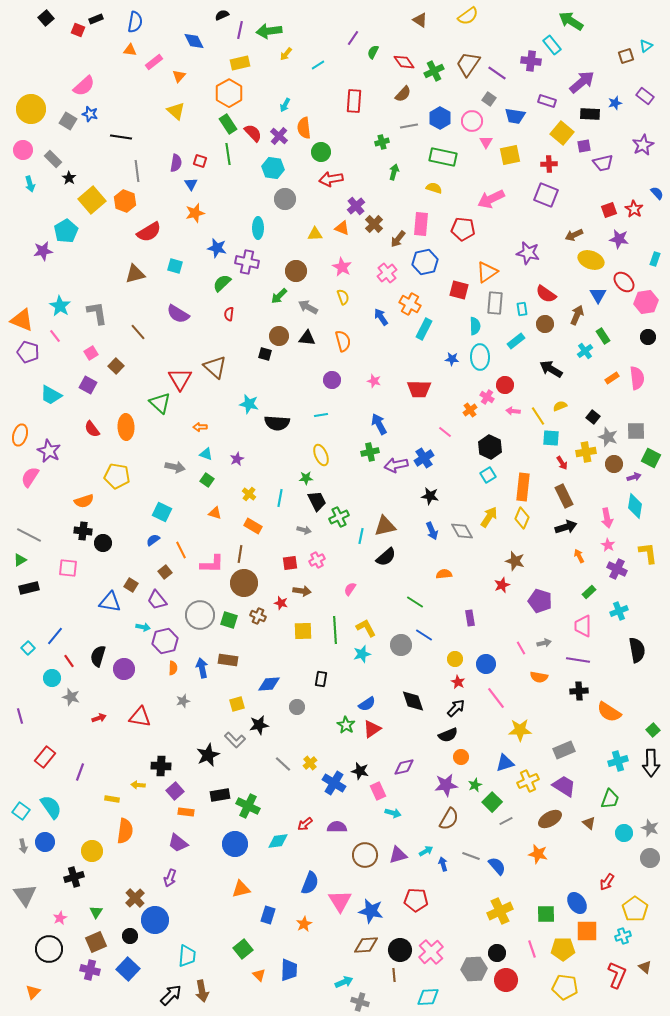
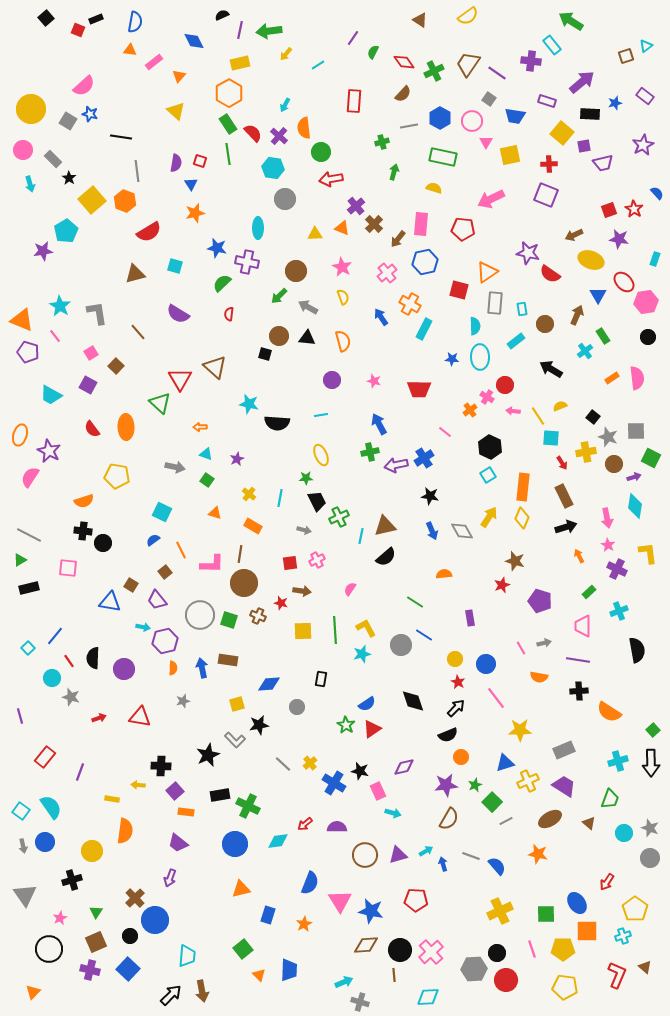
red semicircle at (546, 294): moved 4 px right, 20 px up
black semicircle at (98, 656): moved 5 px left, 2 px down; rotated 15 degrees counterclockwise
black cross at (74, 877): moved 2 px left, 3 px down
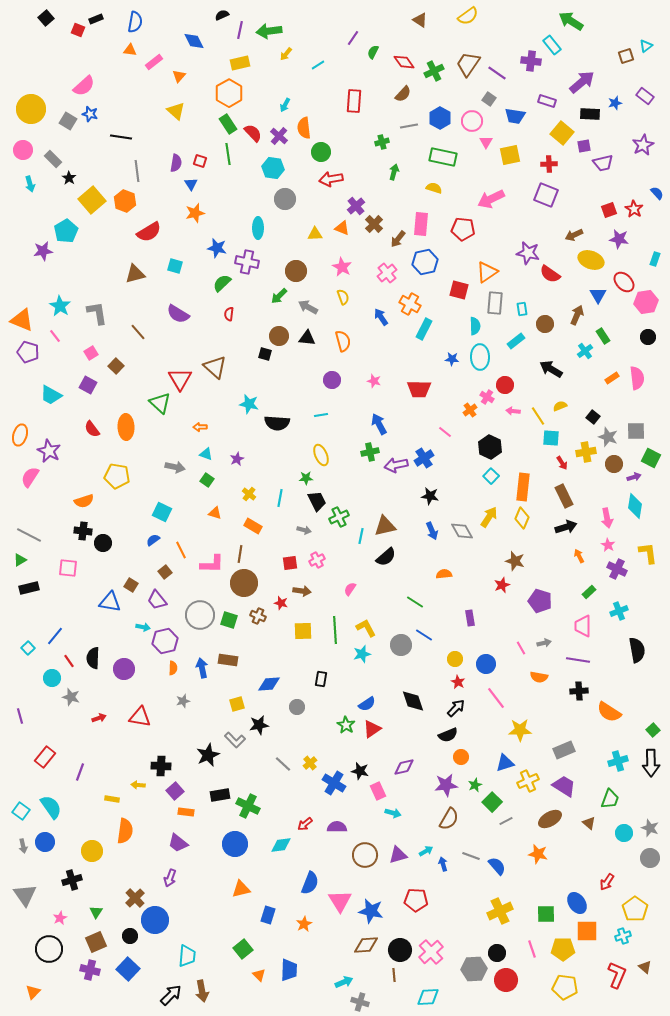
cyan square at (488, 475): moved 3 px right, 1 px down; rotated 14 degrees counterclockwise
cyan diamond at (278, 841): moved 3 px right, 4 px down
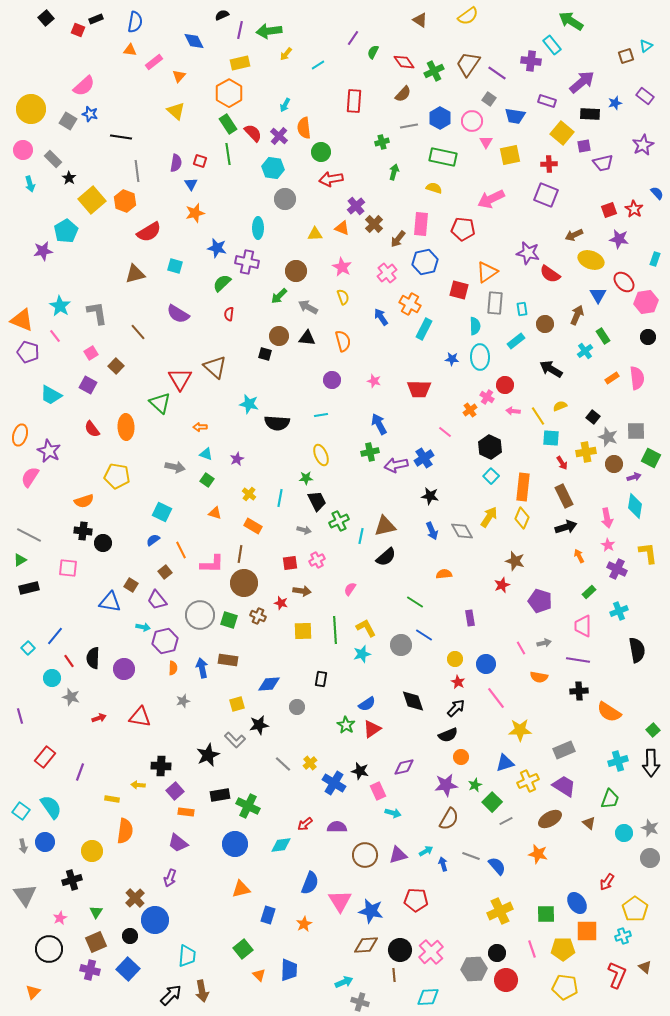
green cross at (339, 517): moved 4 px down
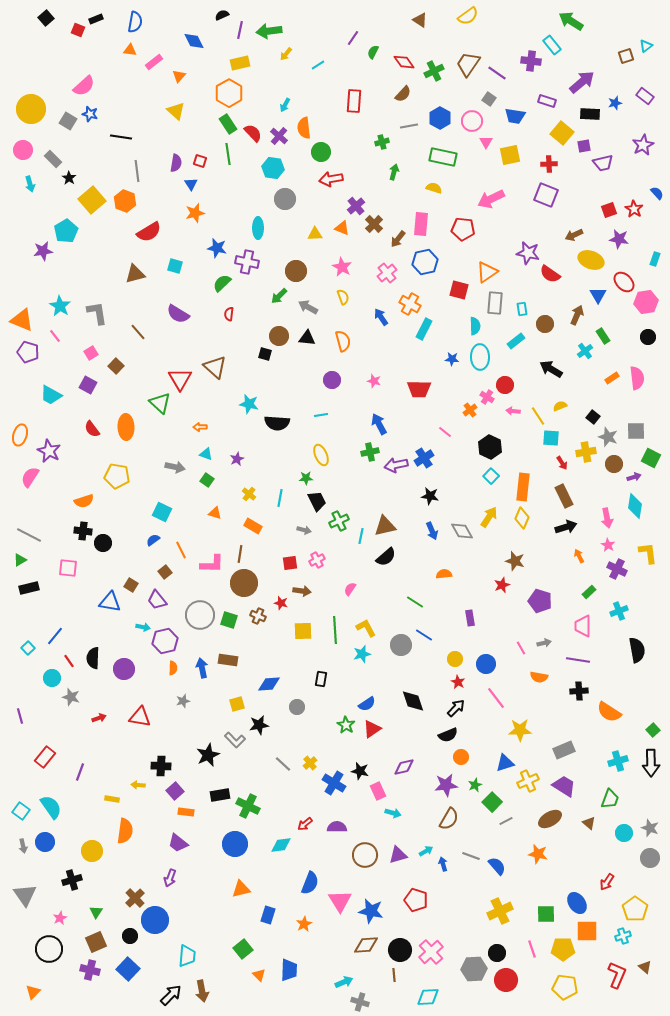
red pentagon at (416, 900): rotated 15 degrees clockwise
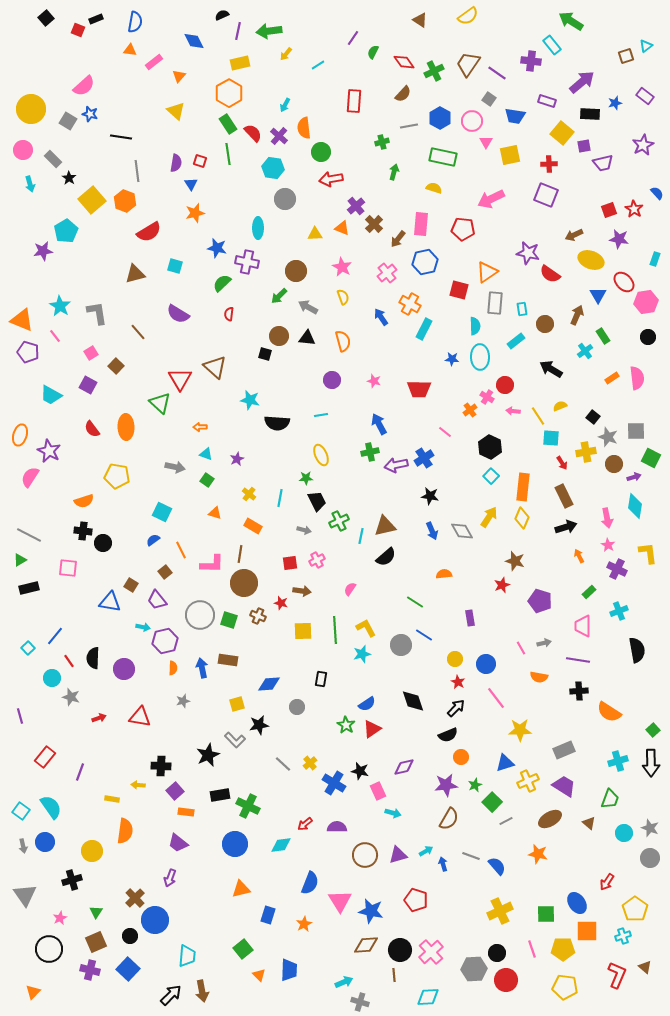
purple line at (240, 30): moved 2 px left, 1 px down
cyan star at (249, 404): moved 1 px right, 4 px up
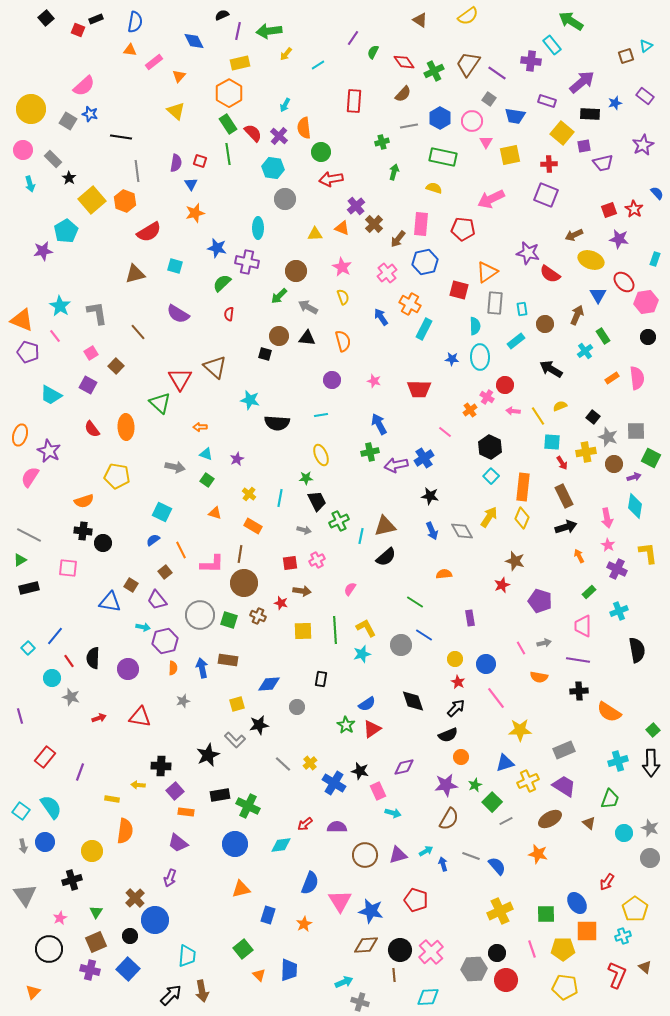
cyan square at (551, 438): moved 1 px right, 4 px down
purple circle at (124, 669): moved 4 px right
